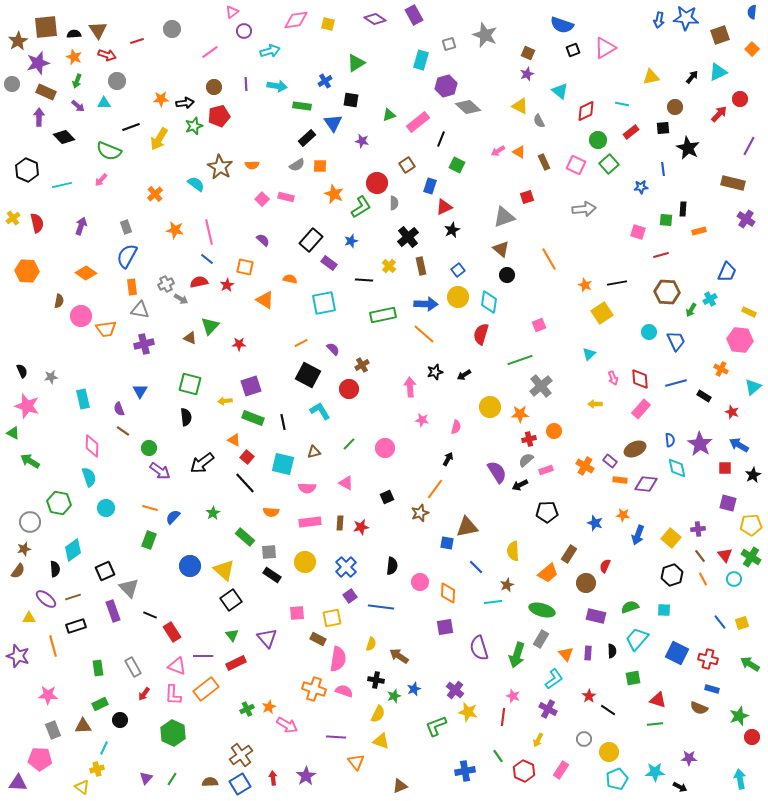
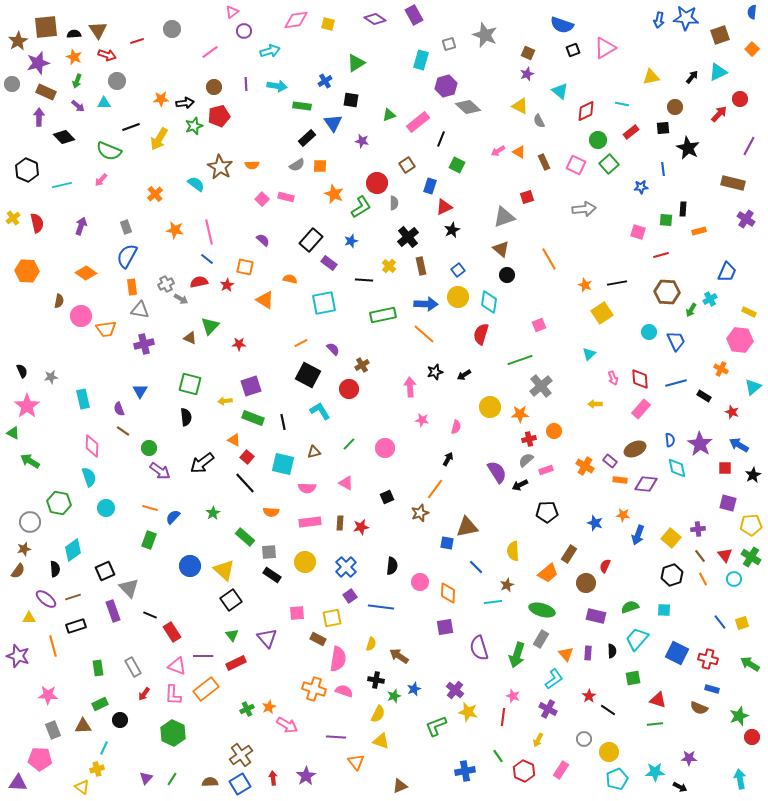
pink star at (27, 406): rotated 20 degrees clockwise
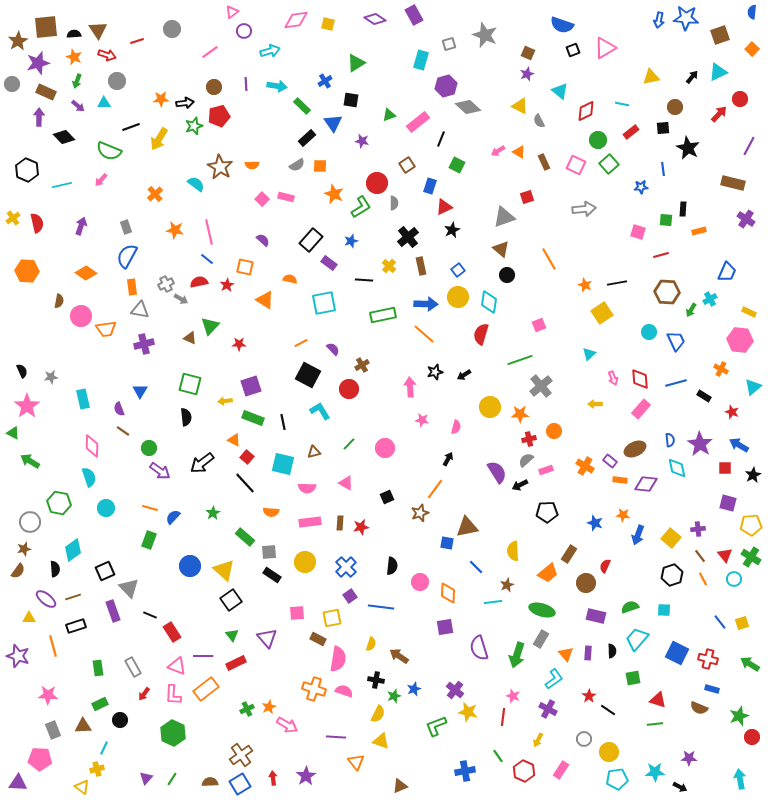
green rectangle at (302, 106): rotated 36 degrees clockwise
cyan pentagon at (617, 779): rotated 15 degrees clockwise
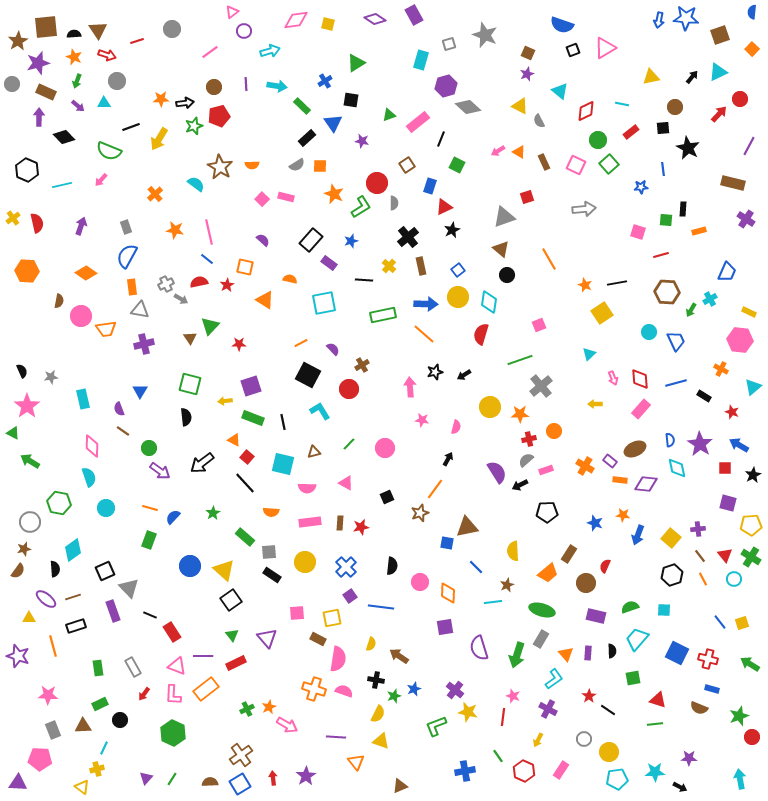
brown triangle at (190, 338): rotated 32 degrees clockwise
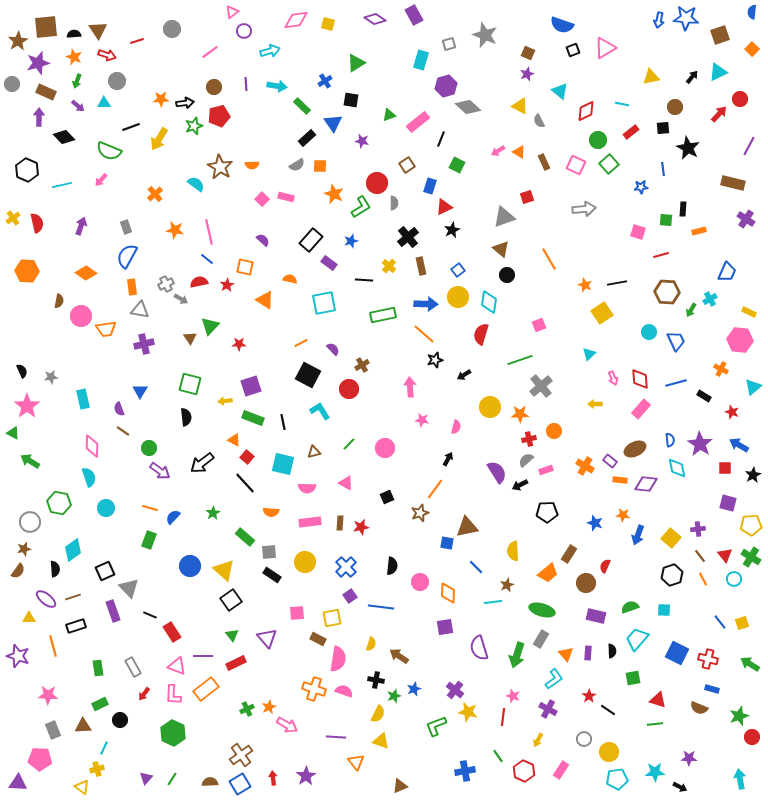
black star at (435, 372): moved 12 px up
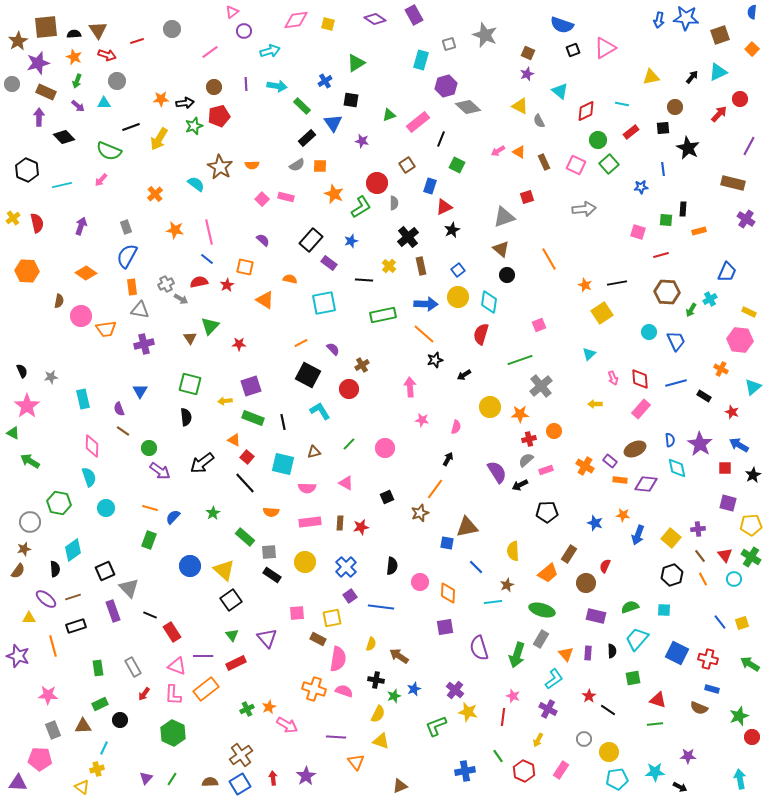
purple star at (689, 758): moved 1 px left, 2 px up
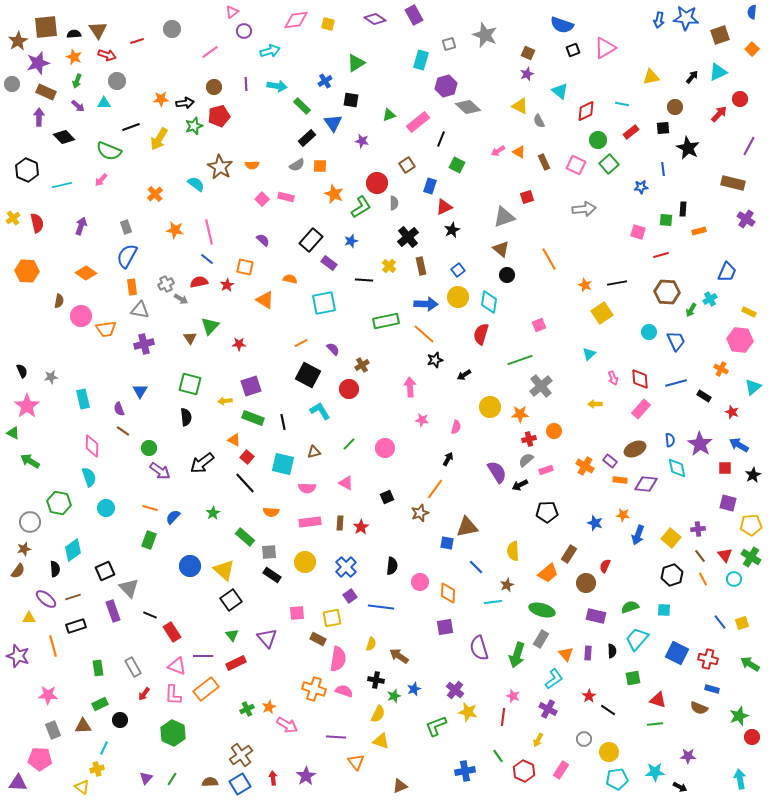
green rectangle at (383, 315): moved 3 px right, 6 px down
red star at (361, 527): rotated 21 degrees counterclockwise
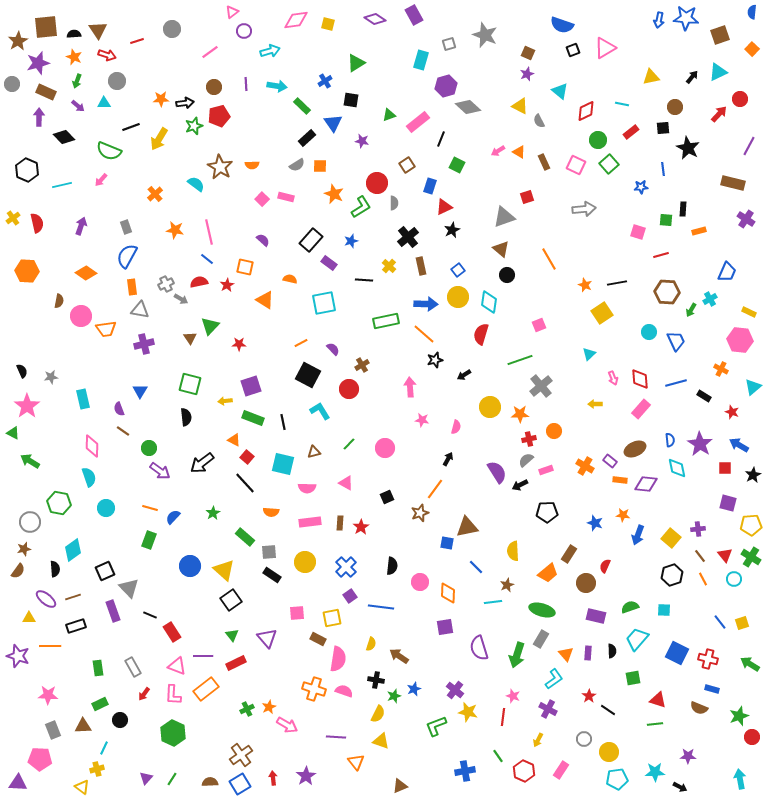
orange line at (53, 646): moved 3 px left; rotated 75 degrees counterclockwise
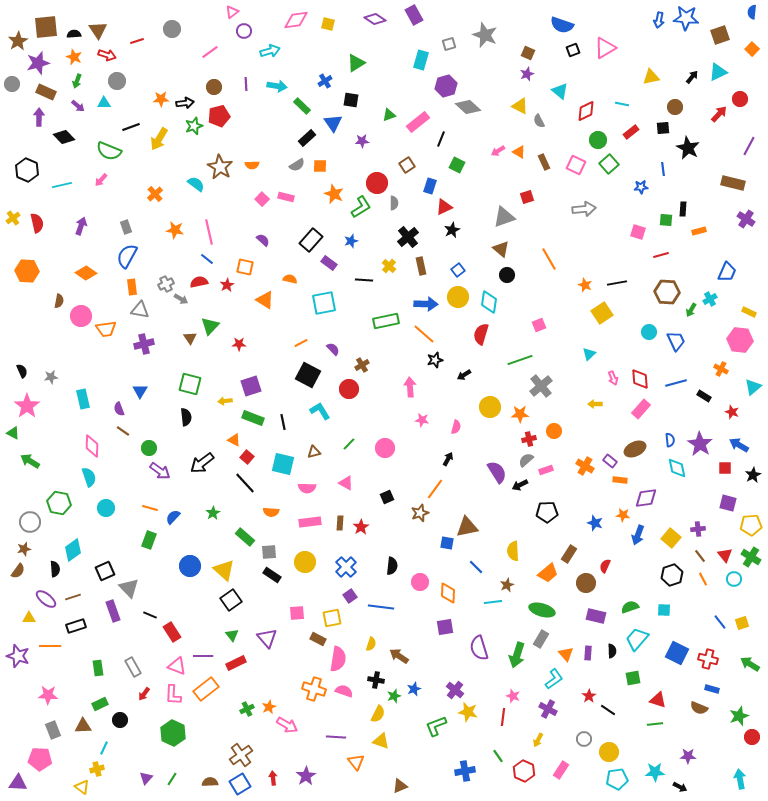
purple star at (362, 141): rotated 16 degrees counterclockwise
purple diamond at (646, 484): moved 14 px down; rotated 15 degrees counterclockwise
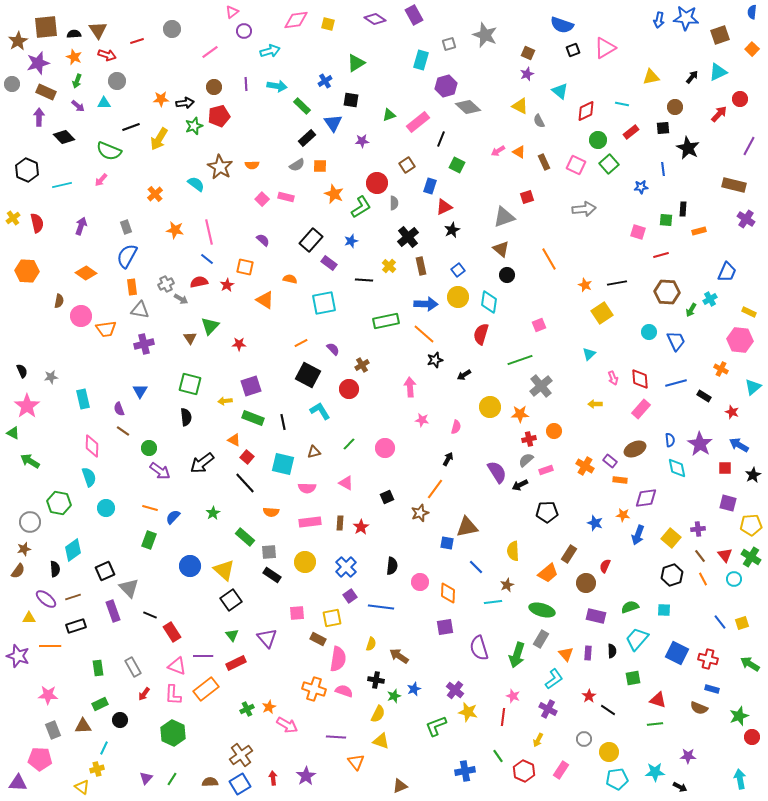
brown rectangle at (733, 183): moved 1 px right, 2 px down
